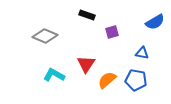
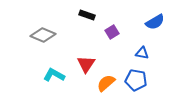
purple square: rotated 16 degrees counterclockwise
gray diamond: moved 2 px left, 1 px up
orange semicircle: moved 1 px left, 3 px down
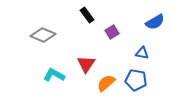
black rectangle: rotated 35 degrees clockwise
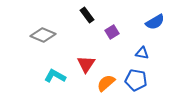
cyan L-shape: moved 1 px right, 1 px down
